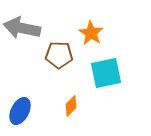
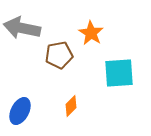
brown pentagon: rotated 12 degrees counterclockwise
cyan square: moved 13 px right; rotated 8 degrees clockwise
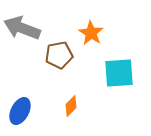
gray arrow: rotated 9 degrees clockwise
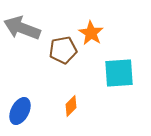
brown pentagon: moved 4 px right, 5 px up
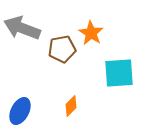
brown pentagon: moved 1 px left, 1 px up
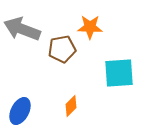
gray arrow: moved 1 px down
orange star: moved 1 px left, 6 px up; rotated 30 degrees counterclockwise
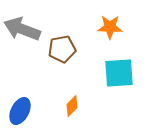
orange star: moved 20 px right
orange diamond: moved 1 px right
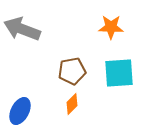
orange star: moved 1 px right
brown pentagon: moved 10 px right, 22 px down
orange diamond: moved 2 px up
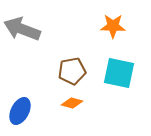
orange star: moved 2 px right, 1 px up
cyan square: rotated 16 degrees clockwise
orange diamond: moved 1 px up; rotated 60 degrees clockwise
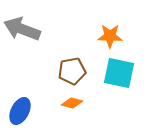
orange star: moved 3 px left, 10 px down
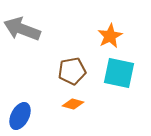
orange star: rotated 30 degrees counterclockwise
orange diamond: moved 1 px right, 1 px down
blue ellipse: moved 5 px down
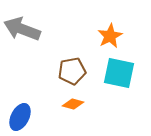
blue ellipse: moved 1 px down
